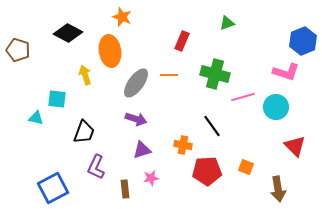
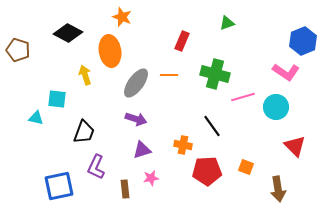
pink L-shape: rotated 16 degrees clockwise
blue square: moved 6 px right, 2 px up; rotated 16 degrees clockwise
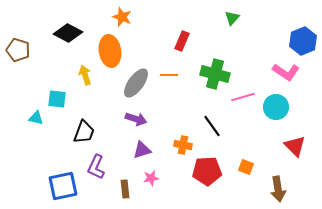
green triangle: moved 5 px right, 5 px up; rotated 28 degrees counterclockwise
blue square: moved 4 px right
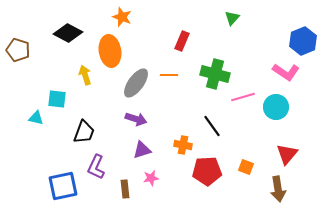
red triangle: moved 8 px left, 8 px down; rotated 25 degrees clockwise
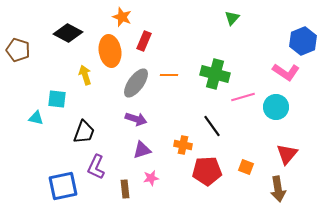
red rectangle: moved 38 px left
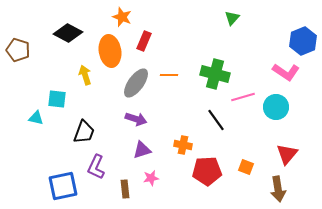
black line: moved 4 px right, 6 px up
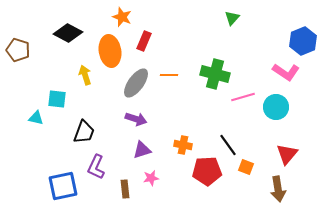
black line: moved 12 px right, 25 px down
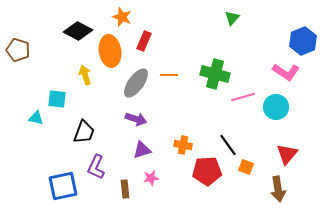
black diamond: moved 10 px right, 2 px up
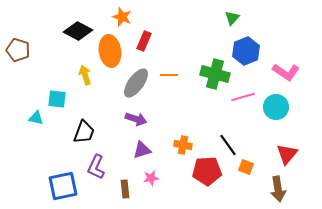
blue hexagon: moved 57 px left, 10 px down
